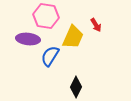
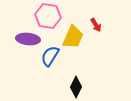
pink hexagon: moved 2 px right
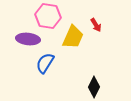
blue semicircle: moved 5 px left, 7 px down
black diamond: moved 18 px right
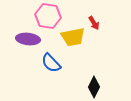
red arrow: moved 2 px left, 2 px up
yellow trapezoid: rotated 55 degrees clockwise
blue semicircle: moved 6 px right; rotated 75 degrees counterclockwise
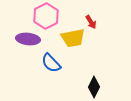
pink hexagon: moved 2 px left; rotated 25 degrees clockwise
red arrow: moved 3 px left, 1 px up
yellow trapezoid: moved 1 px down
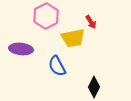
purple ellipse: moved 7 px left, 10 px down
blue semicircle: moved 6 px right, 3 px down; rotated 15 degrees clockwise
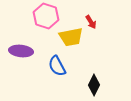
pink hexagon: rotated 15 degrees counterclockwise
yellow trapezoid: moved 2 px left, 1 px up
purple ellipse: moved 2 px down
black diamond: moved 2 px up
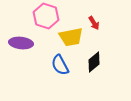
red arrow: moved 3 px right, 1 px down
purple ellipse: moved 8 px up
blue semicircle: moved 3 px right, 1 px up
black diamond: moved 23 px up; rotated 25 degrees clockwise
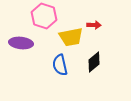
pink hexagon: moved 2 px left
red arrow: moved 2 px down; rotated 56 degrees counterclockwise
blue semicircle: rotated 15 degrees clockwise
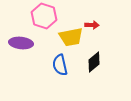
red arrow: moved 2 px left
